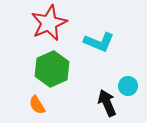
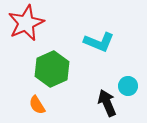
red star: moved 23 px left
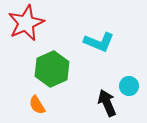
cyan circle: moved 1 px right
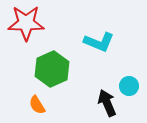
red star: rotated 24 degrees clockwise
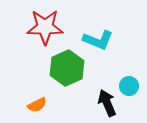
red star: moved 19 px right, 4 px down
cyan L-shape: moved 1 px left, 2 px up
green hexagon: moved 15 px right, 1 px up
orange semicircle: rotated 84 degrees counterclockwise
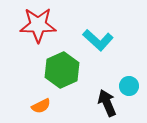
red star: moved 7 px left, 2 px up
cyan L-shape: rotated 20 degrees clockwise
green hexagon: moved 5 px left, 2 px down
orange semicircle: moved 4 px right, 1 px down
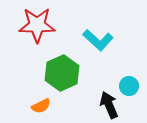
red star: moved 1 px left
green hexagon: moved 3 px down
black arrow: moved 2 px right, 2 px down
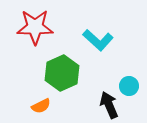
red star: moved 2 px left, 2 px down
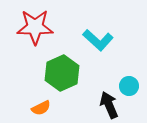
orange semicircle: moved 2 px down
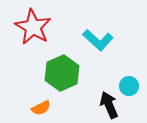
red star: moved 2 px left; rotated 30 degrees clockwise
